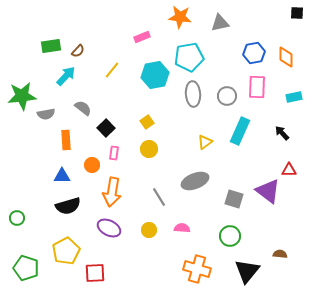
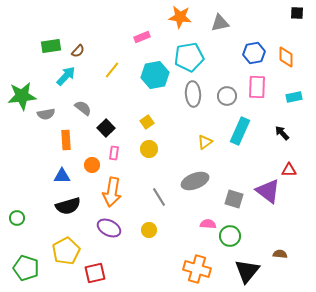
pink semicircle at (182, 228): moved 26 px right, 4 px up
red square at (95, 273): rotated 10 degrees counterclockwise
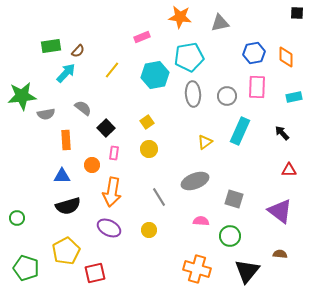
cyan arrow at (66, 76): moved 3 px up
purple triangle at (268, 191): moved 12 px right, 20 px down
pink semicircle at (208, 224): moved 7 px left, 3 px up
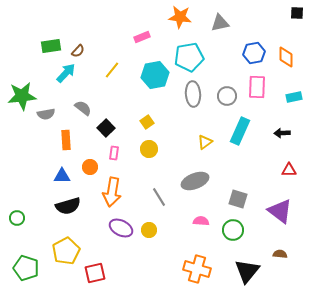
black arrow at (282, 133): rotated 49 degrees counterclockwise
orange circle at (92, 165): moved 2 px left, 2 px down
gray square at (234, 199): moved 4 px right
purple ellipse at (109, 228): moved 12 px right
green circle at (230, 236): moved 3 px right, 6 px up
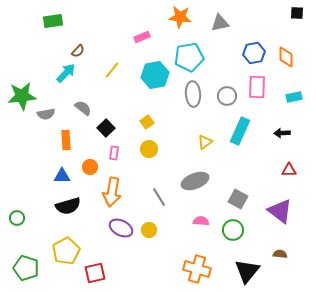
green rectangle at (51, 46): moved 2 px right, 25 px up
gray square at (238, 199): rotated 12 degrees clockwise
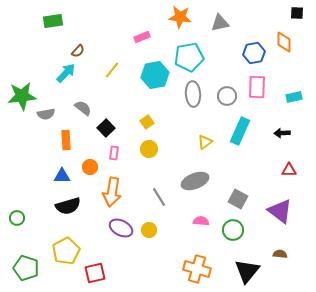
orange diamond at (286, 57): moved 2 px left, 15 px up
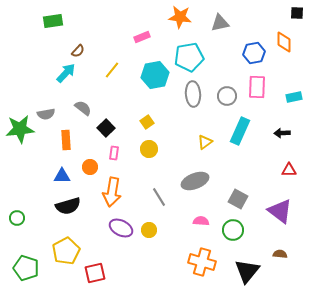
green star at (22, 96): moved 2 px left, 33 px down
orange cross at (197, 269): moved 5 px right, 7 px up
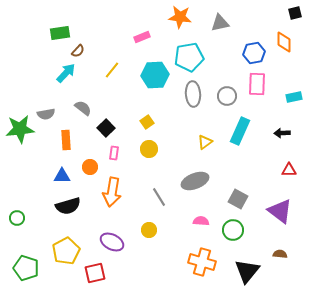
black square at (297, 13): moved 2 px left; rotated 16 degrees counterclockwise
green rectangle at (53, 21): moved 7 px right, 12 px down
cyan hexagon at (155, 75): rotated 8 degrees clockwise
pink rectangle at (257, 87): moved 3 px up
purple ellipse at (121, 228): moved 9 px left, 14 px down
